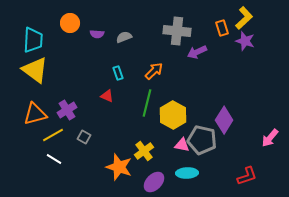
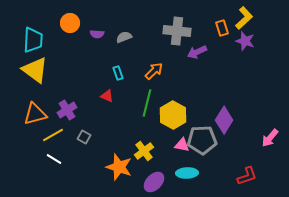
gray pentagon: rotated 16 degrees counterclockwise
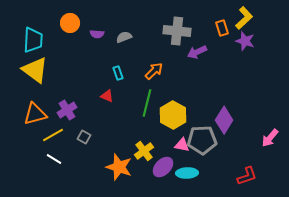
purple ellipse: moved 9 px right, 15 px up
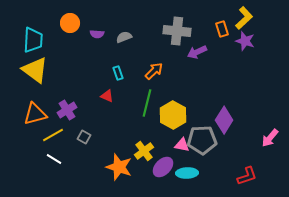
orange rectangle: moved 1 px down
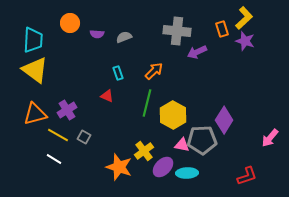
yellow line: moved 5 px right; rotated 60 degrees clockwise
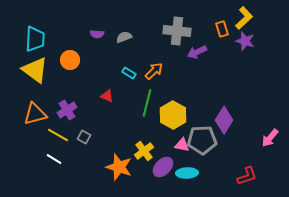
orange circle: moved 37 px down
cyan trapezoid: moved 2 px right, 1 px up
cyan rectangle: moved 11 px right; rotated 40 degrees counterclockwise
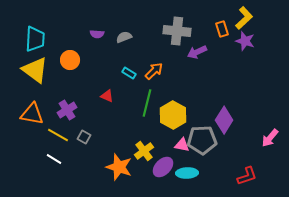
orange triangle: moved 3 px left; rotated 25 degrees clockwise
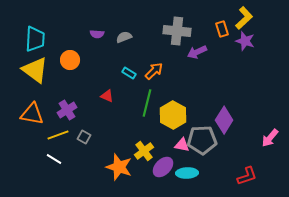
yellow line: rotated 50 degrees counterclockwise
